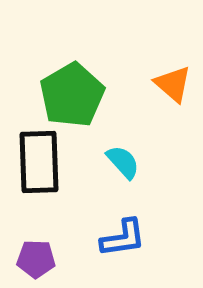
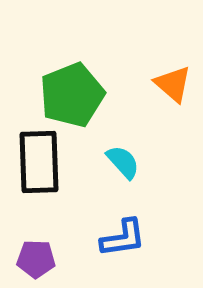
green pentagon: rotated 8 degrees clockwise
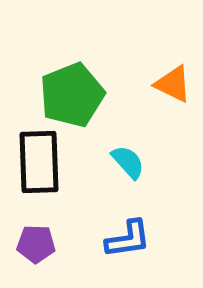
orange triangle: rotated 15 degrees counterclockwise
cyan semicircle: moved 5 px right
blue L-shape: moved 5 px right, 1 px down
purple pentagon: moved 15 px up
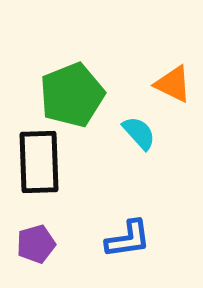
cyan semicircle: moved 11 px right, 29 px up
purple pentagon: rotated 18 degrees counterclockwise
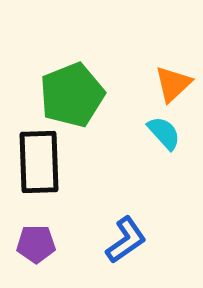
orange triangle: rotated 51 degrees clockwise
cyan semicircle: moved 25 px right
blue L-shape: moved 2 px left, 1 px down; rotated 27 degrees counterclockwise
purple pentagon: rotated 15 degrees clockwise
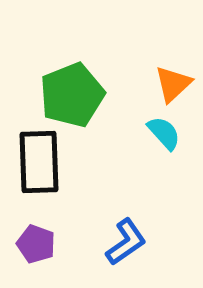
blue L-shape: moved 2 px down
purple pentagon: rotated 21 degrees clockwise
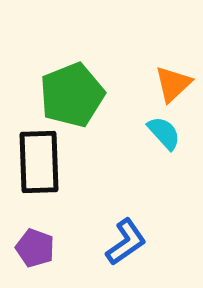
purple pentagon: moved 1 px left, 4 px down
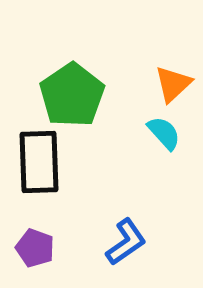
green pentagon: rotated 12 degrees counterclockwise
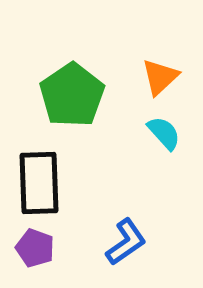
orange triangle: moved 13 px left, 7 px up
black rectangle: moved 21 px down
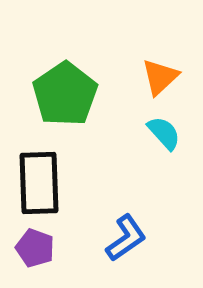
green pentagon: moved 7 px left, 1 px up
blue L-shape: moved 4 px up
